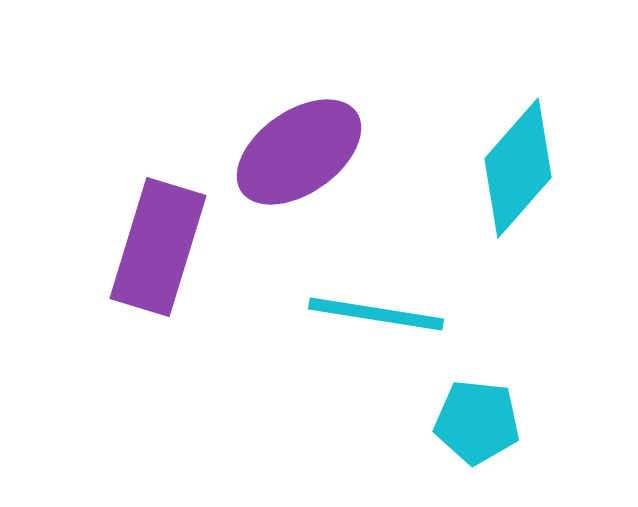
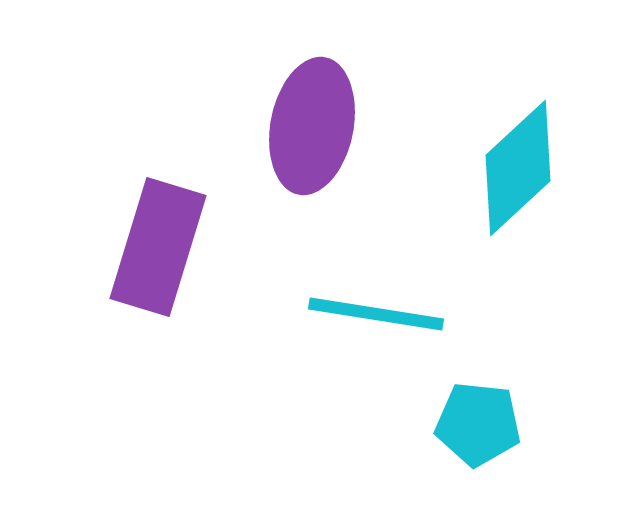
purple ellipse: moved 13 px right, 26 px up; rotated 44 degrees counterclockwise
cyan diamond: rotated 6 degrees clockwise
cyan pentagon: moved 1 px right, 2 px down
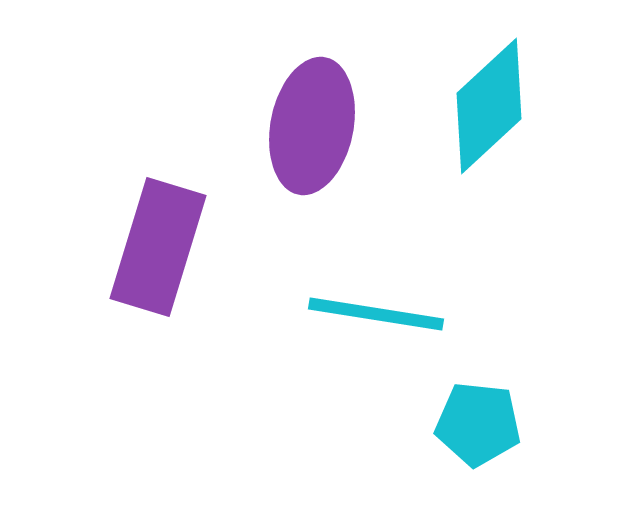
cyan diamond: moved 29 px left, 62 px up
